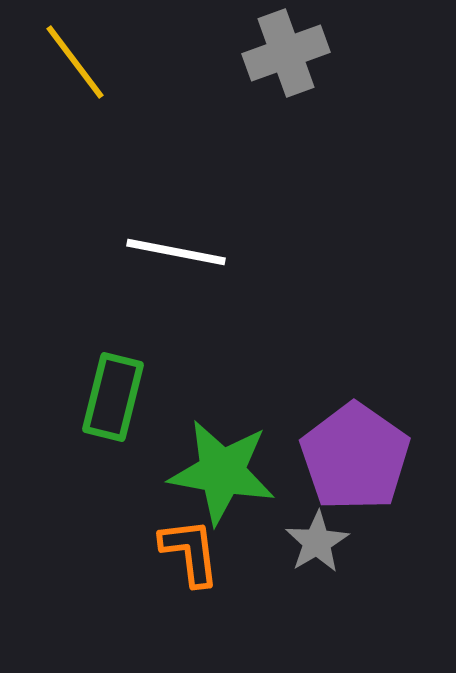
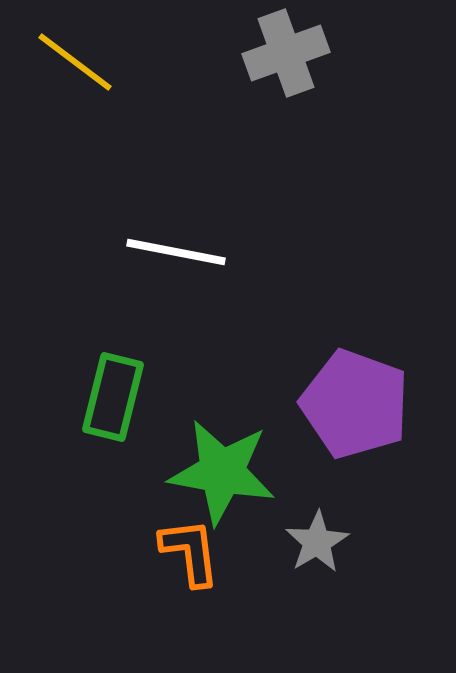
yellow line: rotated 16 degrees counterclockwise
purple pentagon: moved 53 px up; rotated 15 degrees counterclockwise
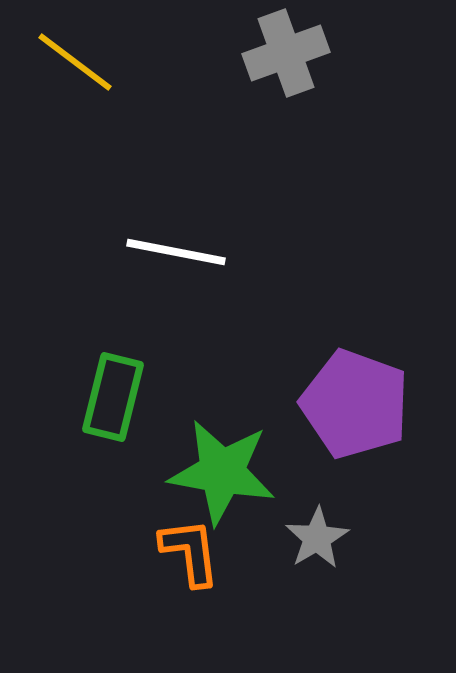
gray star: moved 4 px up
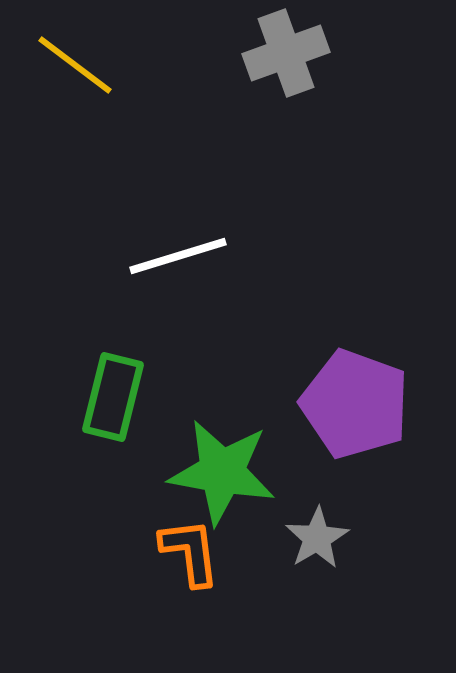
yellow line: moved 3 px down
white line: moved 2 px right, 4 px down; rotated 28 degrees counterclockwise
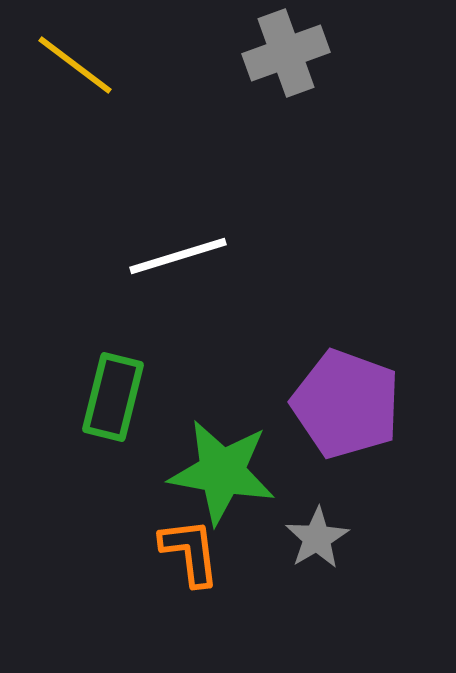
purple pentagon: moved 9 px left
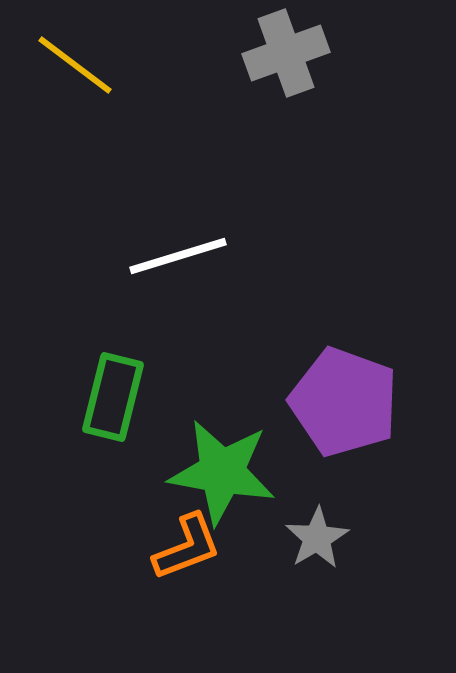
purple pentagon: moved 2 px left, 2 px up
orange L-shape: moved 3 px left, 5 px up; rotated 76 degrees clockwise
